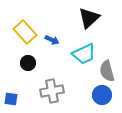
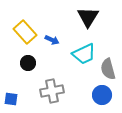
black triangle: moved 1 px left, 1 px up; rotated 15 degrees counterclockwise
gray semicircle: moved 1 px right, 2 px up
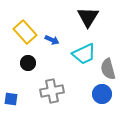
blue circle: moved 1 px up
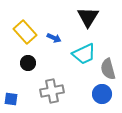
blue arrow: moved 2 px right, 2 px up
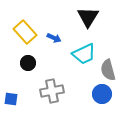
gray semicircle: moved 1 px down
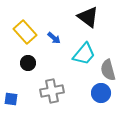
black triangle: rotated 25 degrees counterclockwise
blue arrow: rotated 16 degrees clockwise
cyan trapezoid: rotated 25 degrees counterclockwise
blue circle: moved 1 px left, 1 px up
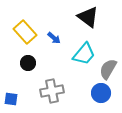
gray semicircle: moved 1 px up; rotated 45 degrees clockwise
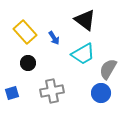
black triangle: moved 3 px left, 3 px down
blue arrow: rotated 16 degrees clockwise
cyan trapezoid: moved 1 px left; rotated 20 degrees clockwise
blue square: moved 1 px right, 6 px up; rotated 24 degrees counterclockwise
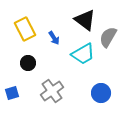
yellow rectangle: moved 3 px up; rotated 15 degrees clockwise
gray semicircle: moved 32 px up
gray cross: rotated 25 degrees counterclockwise
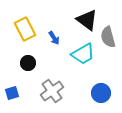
black triangle: moved 2 px right
gray semicircle: rotated 45 degrees counterclockwise
